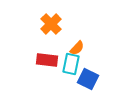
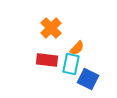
orange cross: moved 4 px down
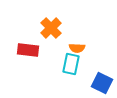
orange semicircle: rotated 49 degrees clockwise
red rectangle: moved 19 px left, 10 px up
blue square: moved 14 px right, 4 px down
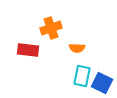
orange cross: rotated 25 degrees clockwise
cyan rectangle: moved 11 px right, 12 px down
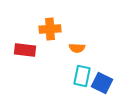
orange cross: moved 1 px left, 1 px down; rotated 15 degrees clockwise
red rectangle: moved 3 px left
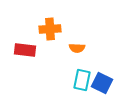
cyan rectangle: moved 4 px down
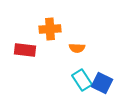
cyan rectangle: rotated 45 degrees counterclockwise
